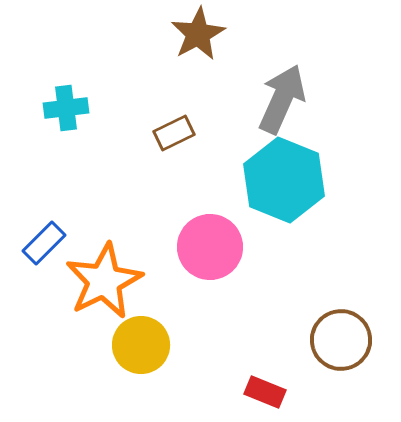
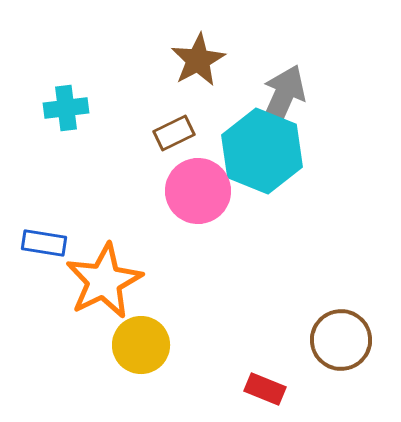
brown star: moved 26 px down
cyan hexagon: moved 22 px left, 29 px up
blue rectangle: rotated 54 degrees clockwise
pink circle: moved 12 px left, 56 px up
red rectangle: moved 3 px up
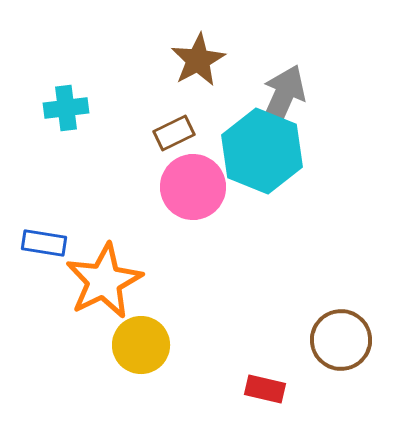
pink circle: moved 5 px left, 4 px up
red rectangle: rotated 9 degrees counterclockwise
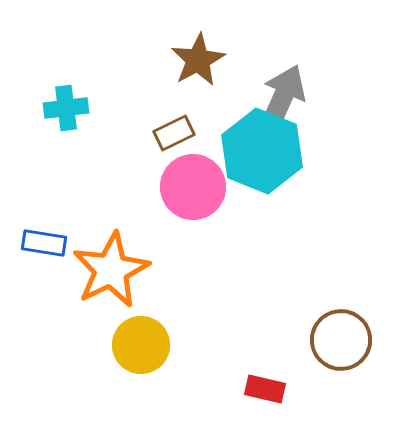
orange star: moved 7 px right, 11 px up
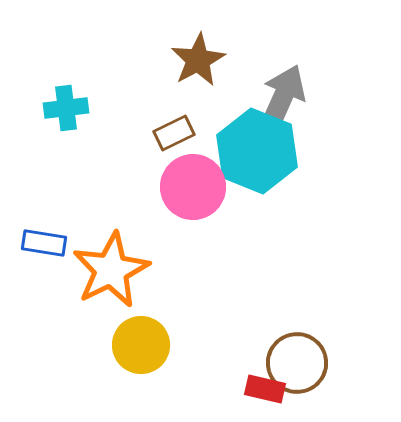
cyan hexagon: moved 5 px left
brown circle: moved 44 px left, 23 px down
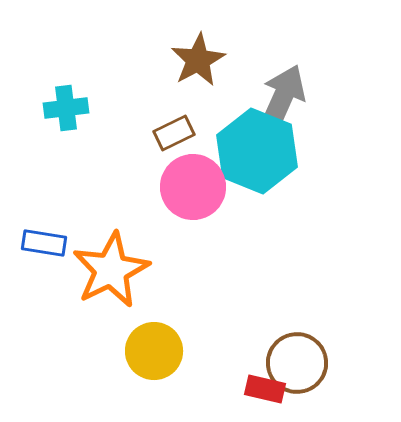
yellow circle: moved 13 px right, 6 px down
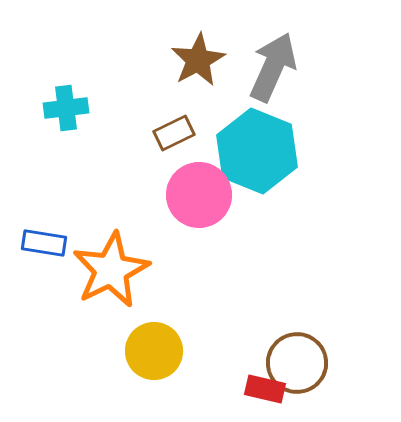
gray arrow: moved 9 px left, 32 px up
pink circle: moved 6 px right, 8 px down
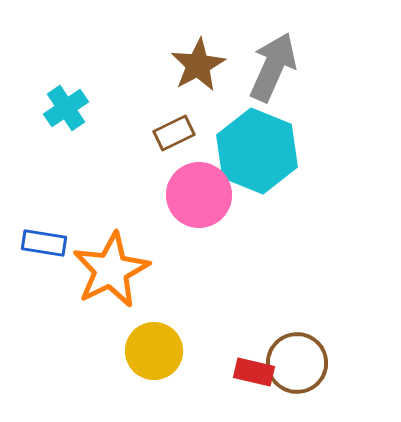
brown star: moved 5 px down
cyan cross: rotated 27 degrees counterclockwise
red rectangle: moved 11 px left, 17 px up
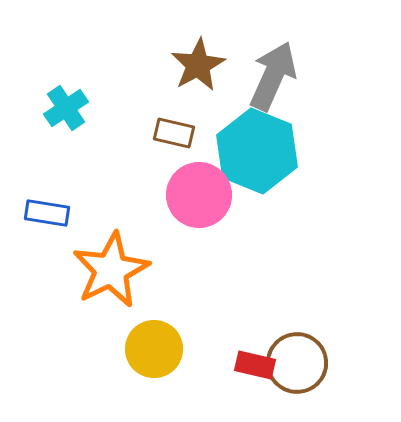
gray arrow: moved 9 px down
brown rectangle: rotated 39 degrees clockwise
blue rectangle: moved 3 px right, 30 px up
yellow circle: moved 2 px up
red rectangle: moved 1 px right, 7 px up
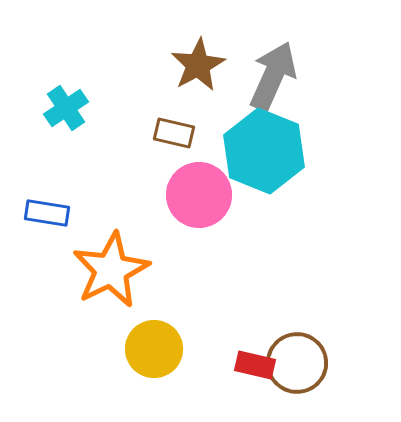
cyan hexagon: moved 7 px right
